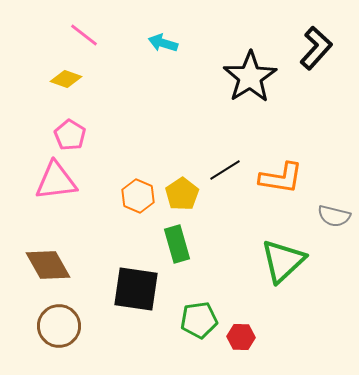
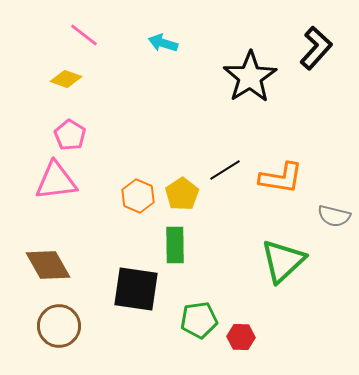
green rectangle: moved 2 px left, 1 px down; rotated 15 degrees clockwise
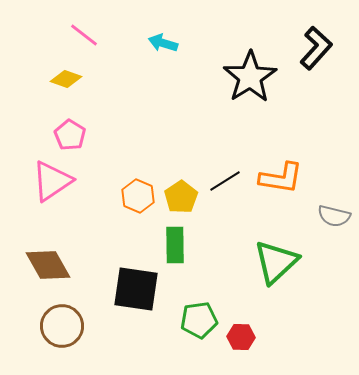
black line: moved 11 px down
pink triangle: moved 4 px left; rotated 27 degrees counterclockwise
yellow pentagon: moved 1 px left, 3 px down
green triangle: moved 7 px left, 1 px down
brown circle: moved 3 px right
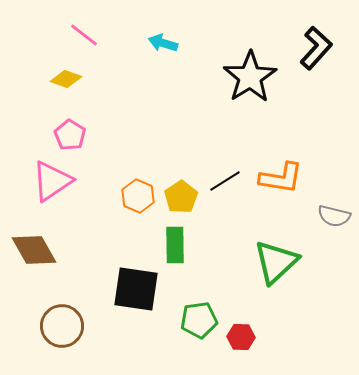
brown diamond: moved 14 px left, 15 px up
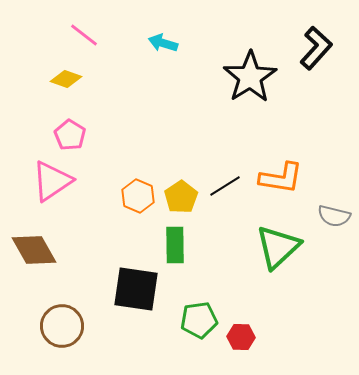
black line: moved 5 px down
green triangle: moved 2 px right, 15 px up
